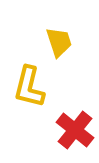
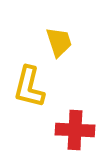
red cross: rotated 36 degrees counterclockwise
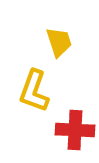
yellow L-shape: moved 5 px right, 4 px down; rotated 6 degrees clockwise
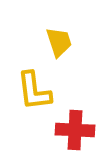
yellow L-shape: rotated 27 degrees counterclockwise
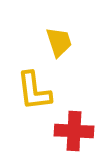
red cross: moved 1 px left, 1 px down
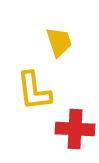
red cross: moved 1 px right, 2 px up
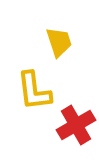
red cross: moved 1 px right, 4 px up; rotated 33 degrees counterclockwise
